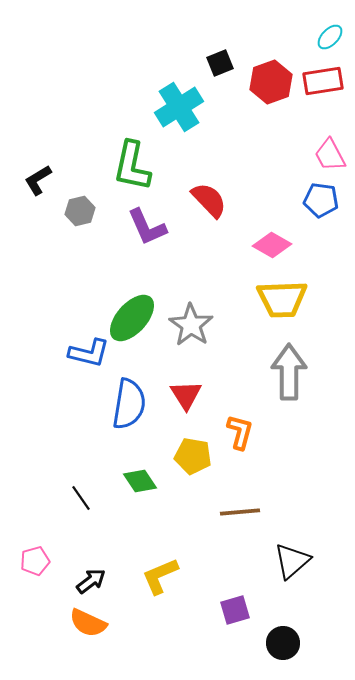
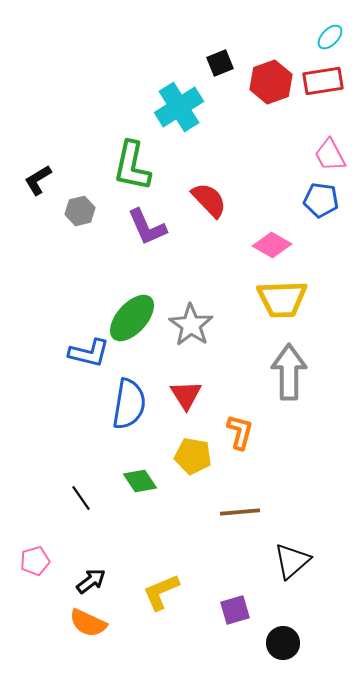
yellow L-shape: moved 1 px right, 16 px down
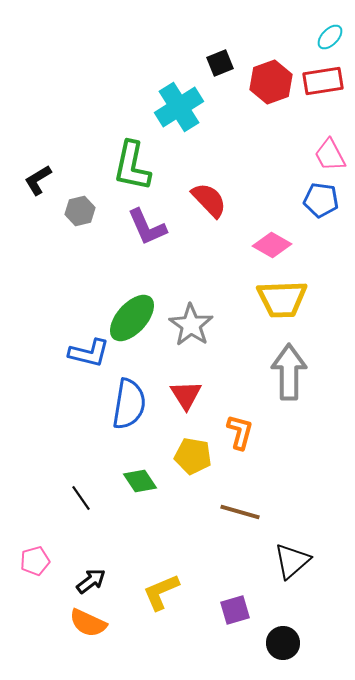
brown line: rotated 21 degrees clockwise
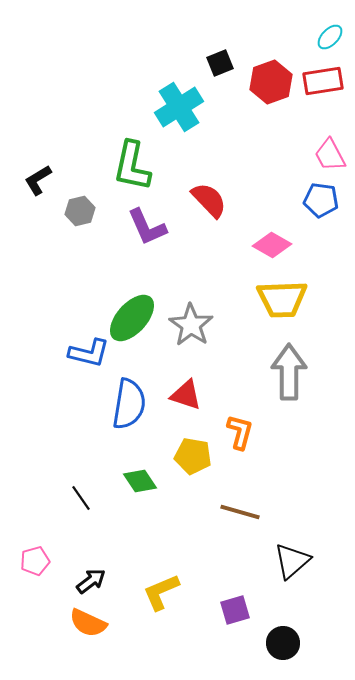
red triangle: rotated 40 degrees counterclockwise
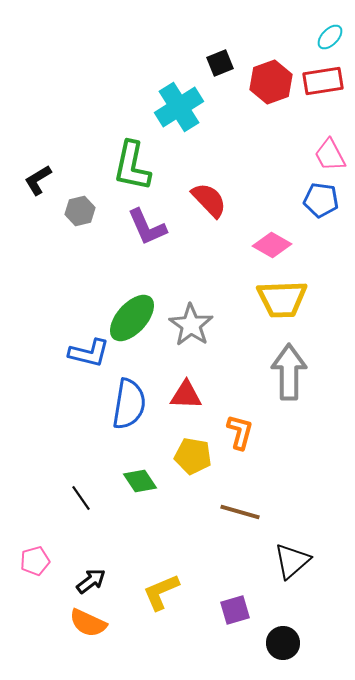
red triangle: rotated 16 degrees counterclockwise
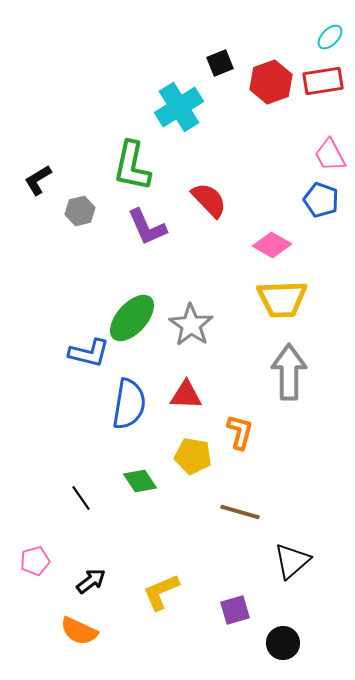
blue pentagon: rotated 12 degrees clockwise
orange semicircle: moved 9 px left, 8 px down
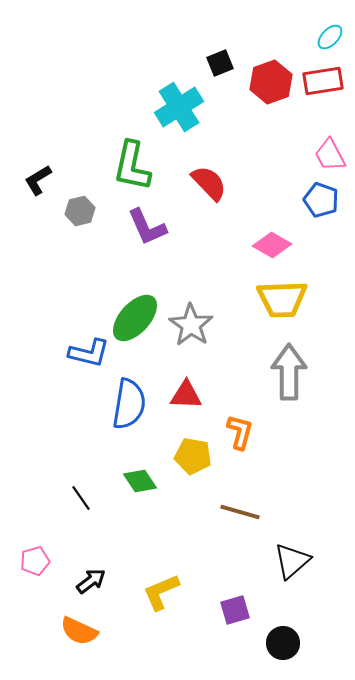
red semicircle: moved 17 px up
green ellipse: moved 3 px right
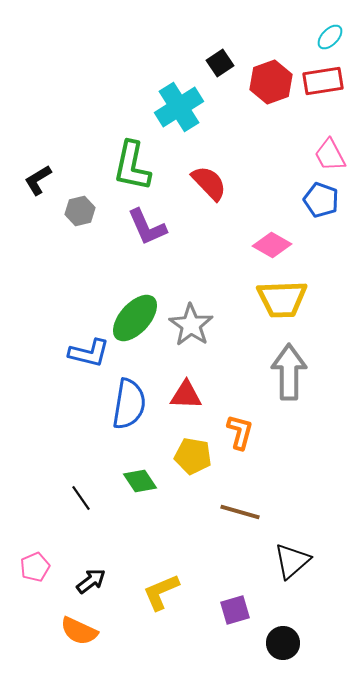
black square: rotated 12 degrees counterclockwise
pink pentagon: moved 6 px down; rotated 8 degrees counterclockwise
